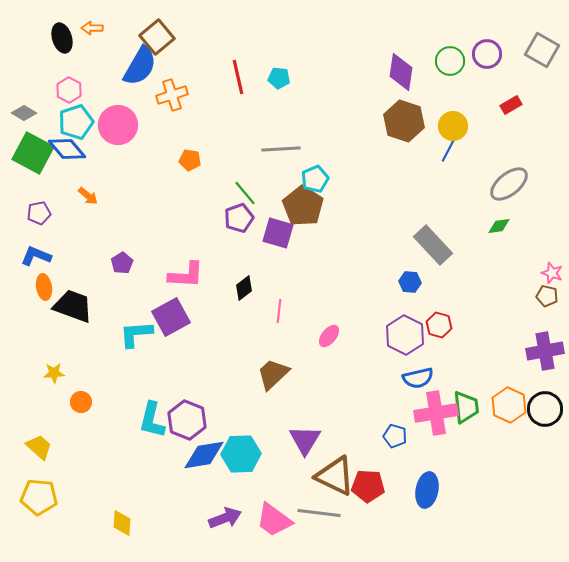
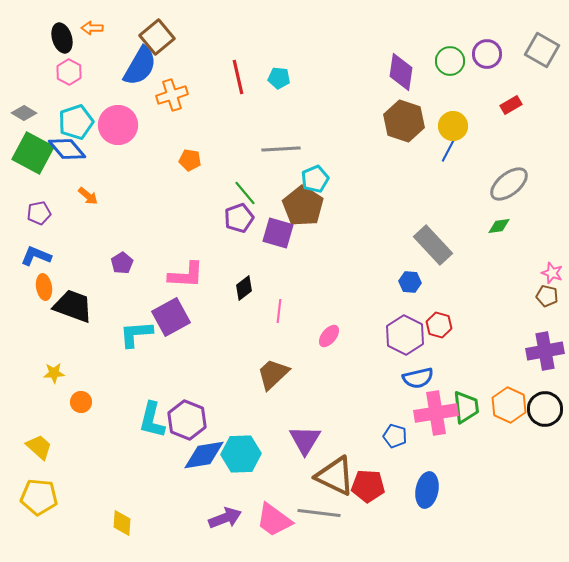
pink hexagon at (69, 90): moved 18 px up
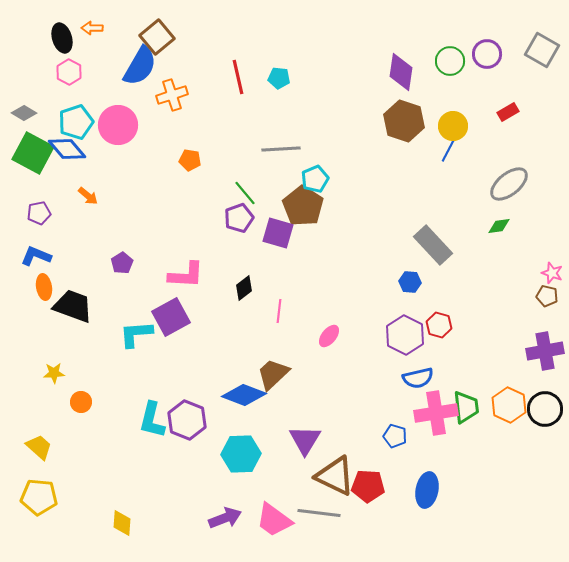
red rectangle at (511, 105): moved 3 px left, 7 px down
blue diamond at (204, 455): moved 40 px right, 60 px up; rotated 30 degrees clockwise
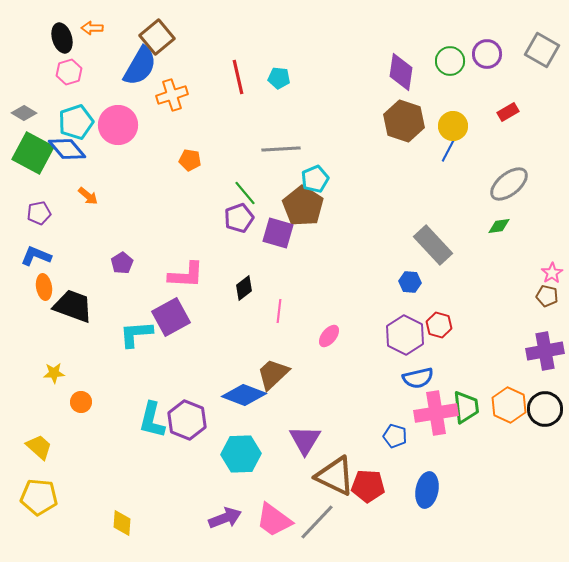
pink hexagon at (69, 72): rotated 15 degrees clockwise
pink star at (552, 273): rotated 20 degrees clockwise
gray line at (319, 513): moved 2 px left, 9 px down; rotated 54 degrees counterclockwise
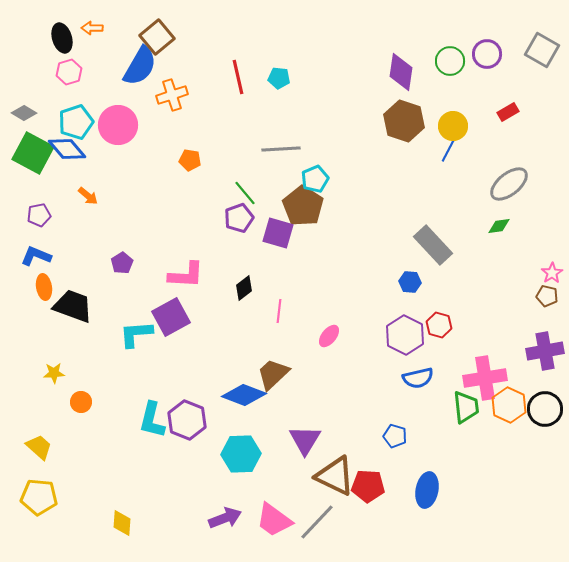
purple pentagon at (39, 213): moved 2 px down
pink cross at (436, 413): moved 49 px right, 35 px up
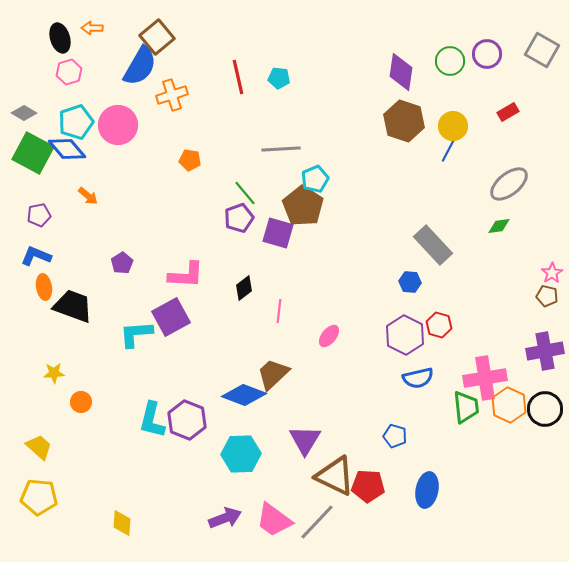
black ellipse at (62, 38): moved 2 px left
